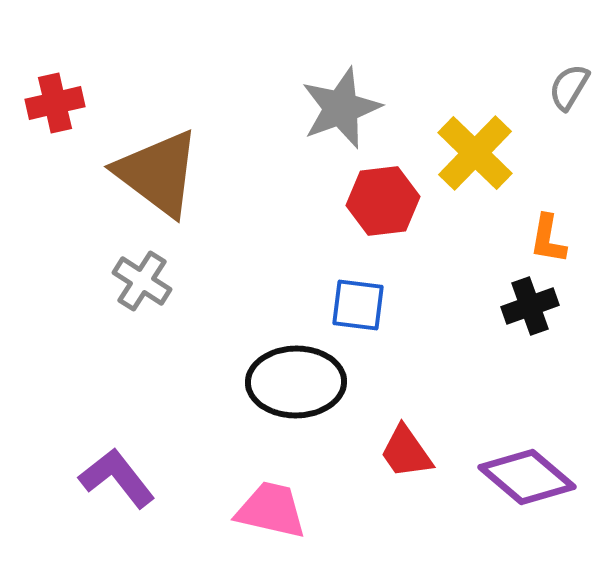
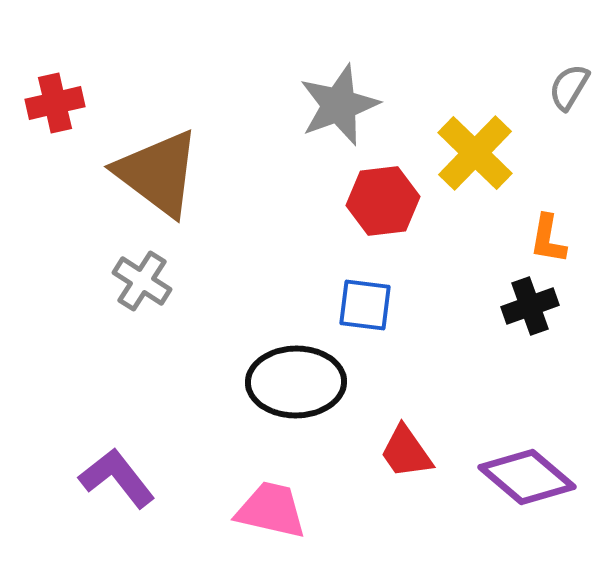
gray star: moved 2 px left, 3 px up
blue square: moved 7 px right
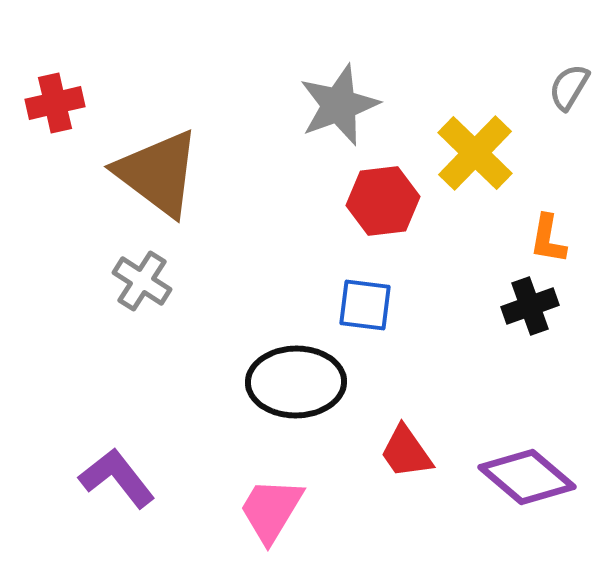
pink trapezoid: rotated 72 degrees counterclockwise
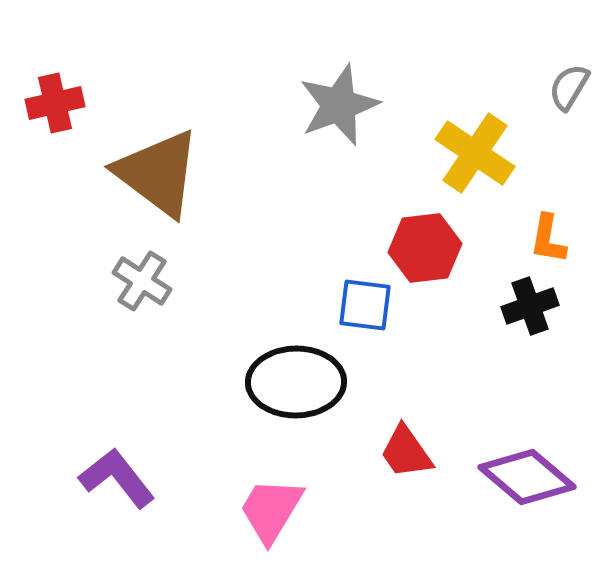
yellow cross: rotated 10 degrees counterclockwise
red hexagon: moved 42 px right, 47 px down
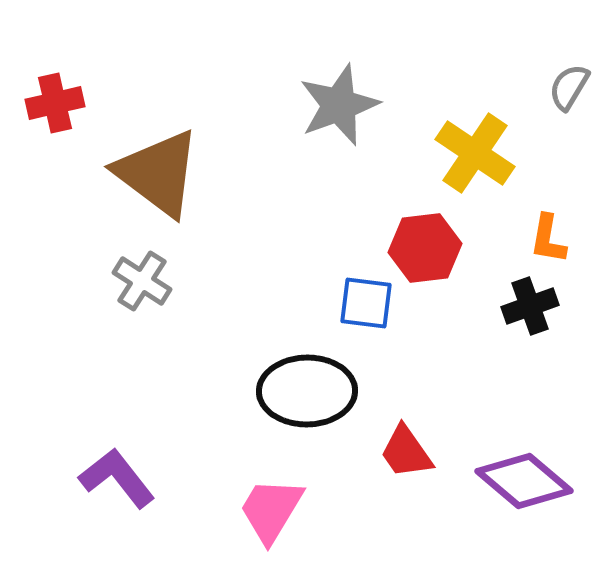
blue square: moved 1 px right, 2 px up
black ellipse: moved 11 px right, 9 px down
purple diamond: moved 3 px left, 4 px down
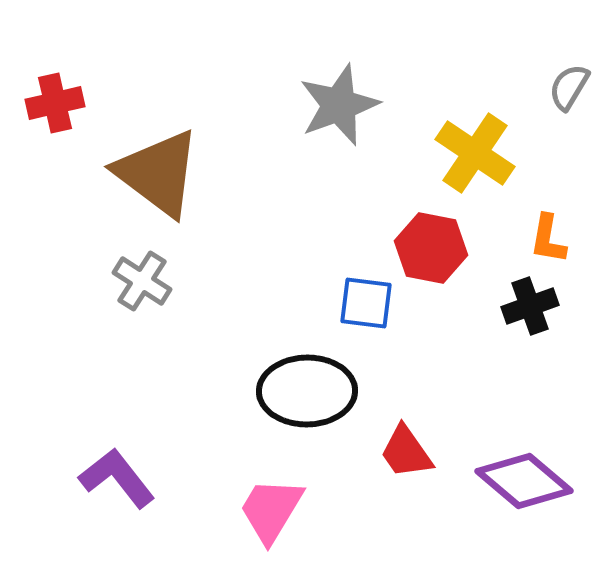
red hexagon: moved 6 px right; rotated 18 degrees clockwise
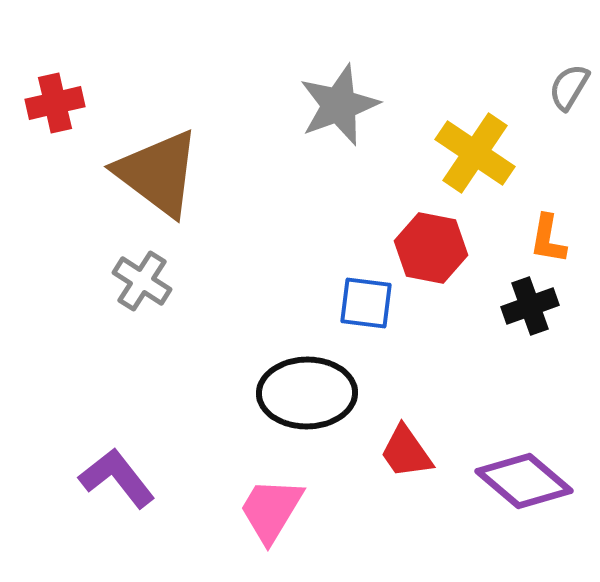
black ellipse: moved 2 px down
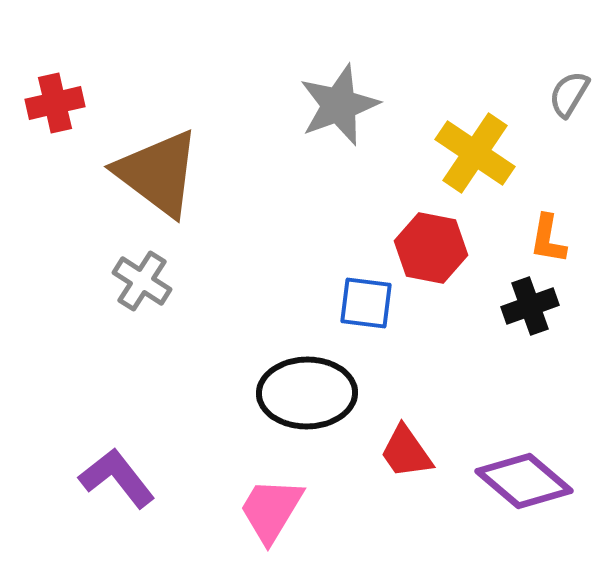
gray semicircle: moved 7 px down
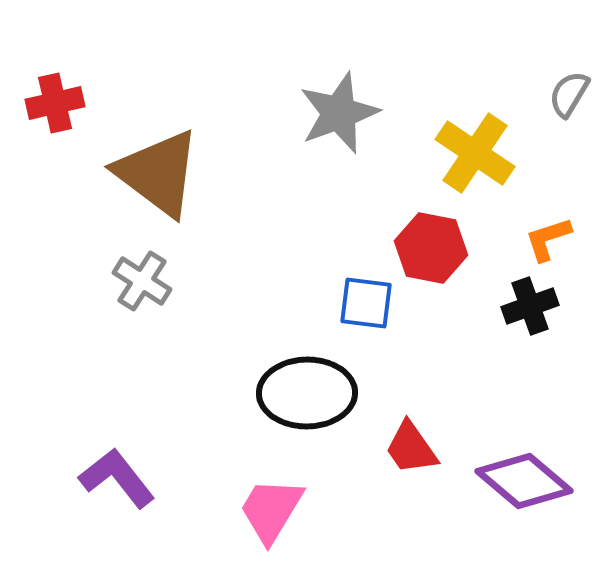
gray star: moved 8 px down
orange L-shape: rotated 62 degrees clockwise
red trapezoid: moved 5 px right, 4 px up
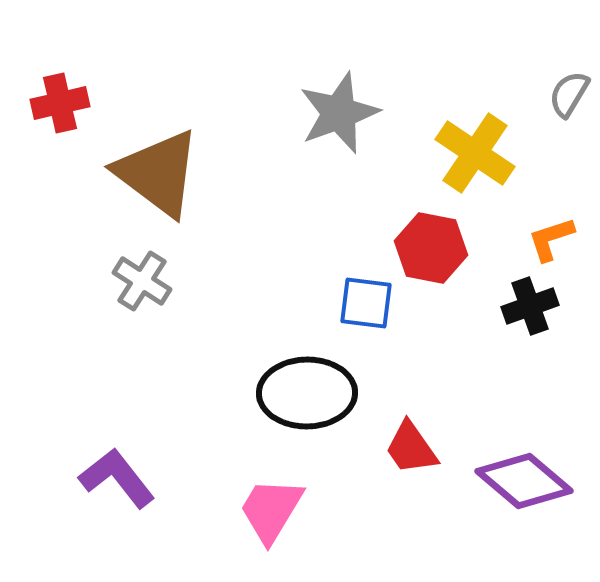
red cross: moved 5 px right
orange L-shape: moved 3 px right
